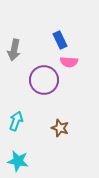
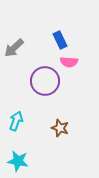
gray arrow: moved 2 px up; rotated 35 degrees clockwise
purple circle: moved 1 px right, 1 px down
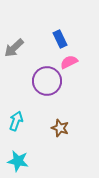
blue rectangle: moved 1 px up
pink semicircle: rotated 150 degrees clockwise
purple circle: moved 2 px right
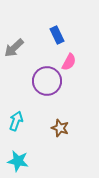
blue rectangle: moved 3 px left, 4 px up
pink semicircle: rotated 144 degrees clockwise
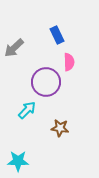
pink semicircle: rotated 30 degrees counterclockwise
purple circle: moved 1 px left, 1 px down
cyan arrow: moved 11 px right, 11 px up; rotated 24 degrees clockwise
brown star: rotated 12 degrees counterclockwise
cyan star: rotated 10 degrees counterclockwise
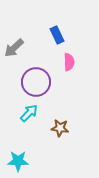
purple circle: moved 10 px left
cyan arrow: moved 2 px right, 3 px down
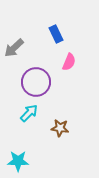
blue rectangle: moved 1 px left, 1 px up
pink semicircle: rotated 24 degrees clockwise
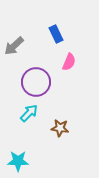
gray arrow: moved 2 px up
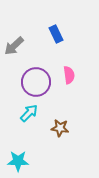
pink semicircle: moved 13 px down; rotated 30 degrees counterclockwise
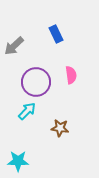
pink semicircle: moved 2 px right
cyan arrow: moved 2 px left, 2 px up
